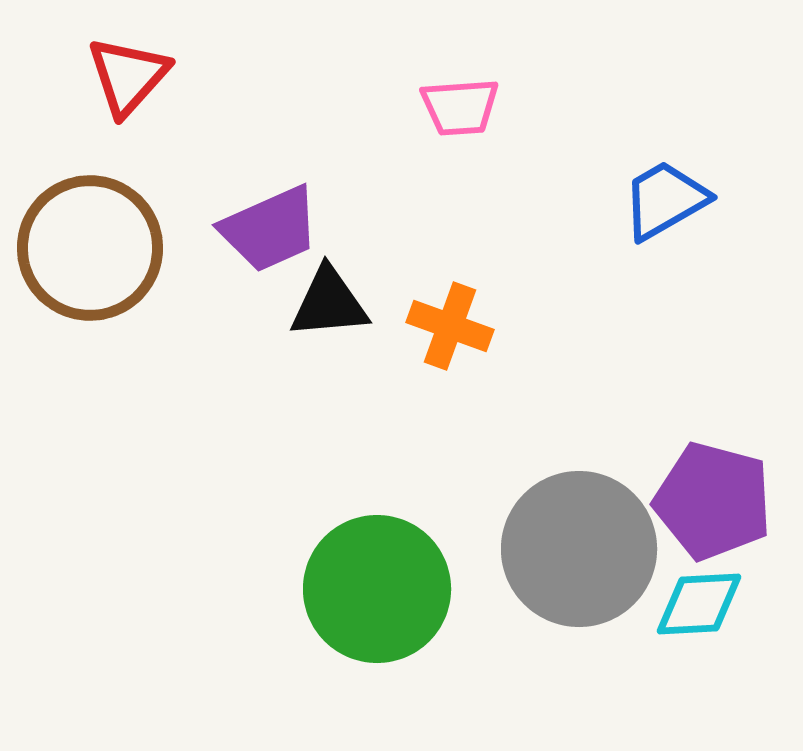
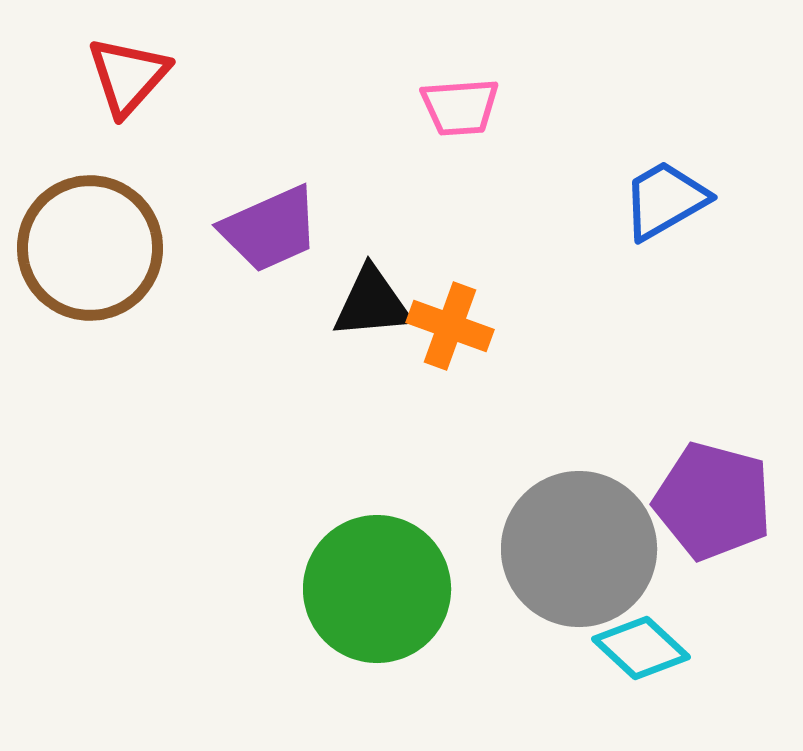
black triangle: moved 43 px right
cyan diamond: moved 58 px left, 44 px down; rotated 46 degrees clockwise
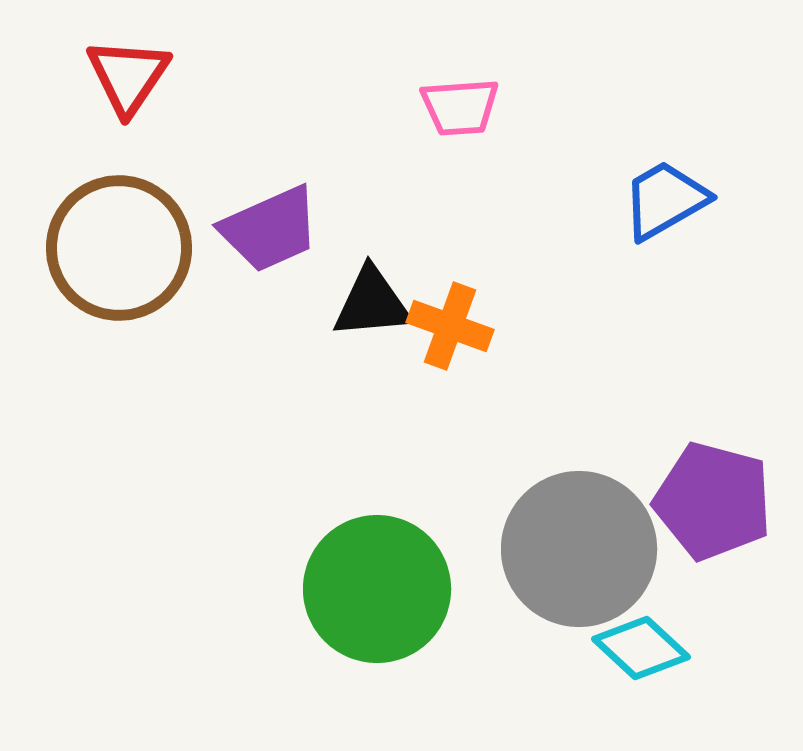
red triangle: rotated 8 degrees counterclockwise
brown circle: moved 29 px right
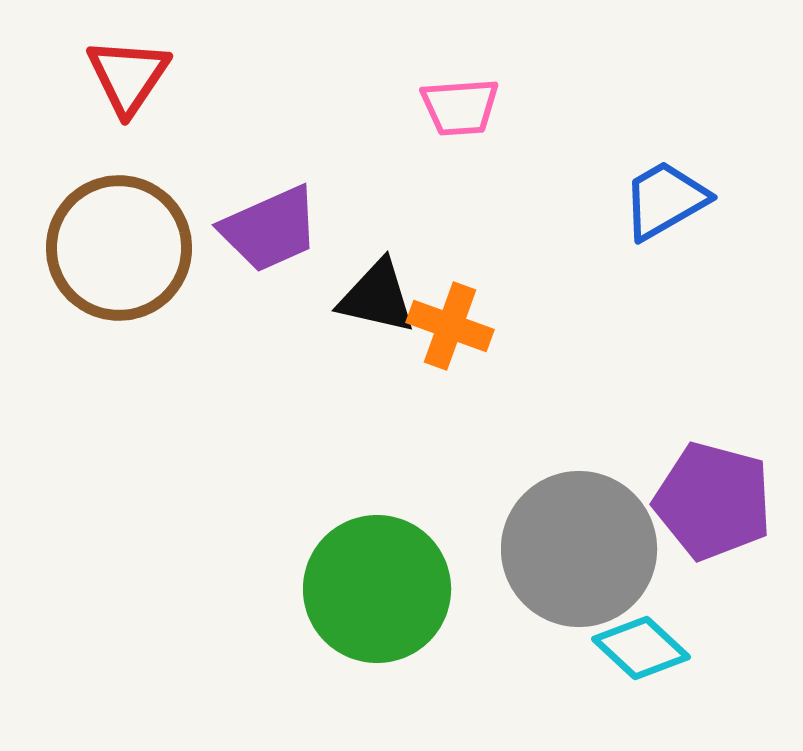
black triangle: moved 5 px right, 6 px up; rotated 18 degrees clockwise
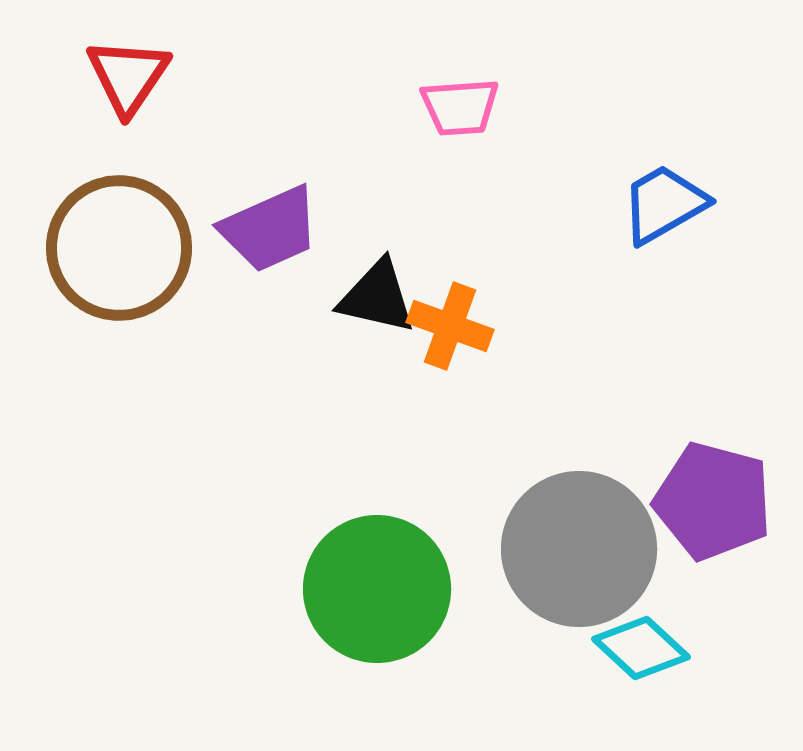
blue trapezoid: moved 1 px left, 4 px down
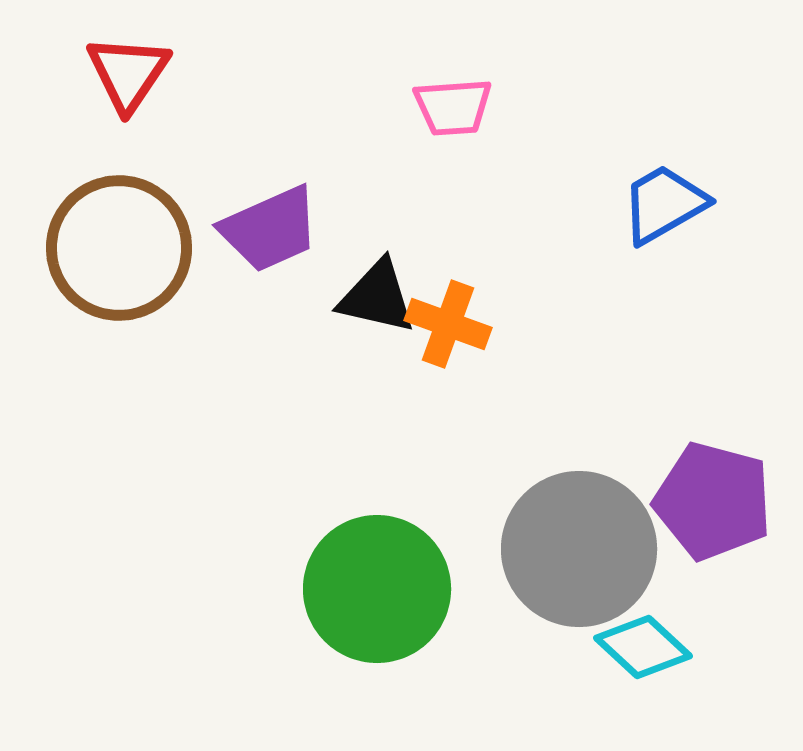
red triangle: moved 3 px up
pink trapezoid: moved 7 px left
orange cross: moved 2 px left, 2 px up
cyan diamond: moved 2 px right, 1 px up
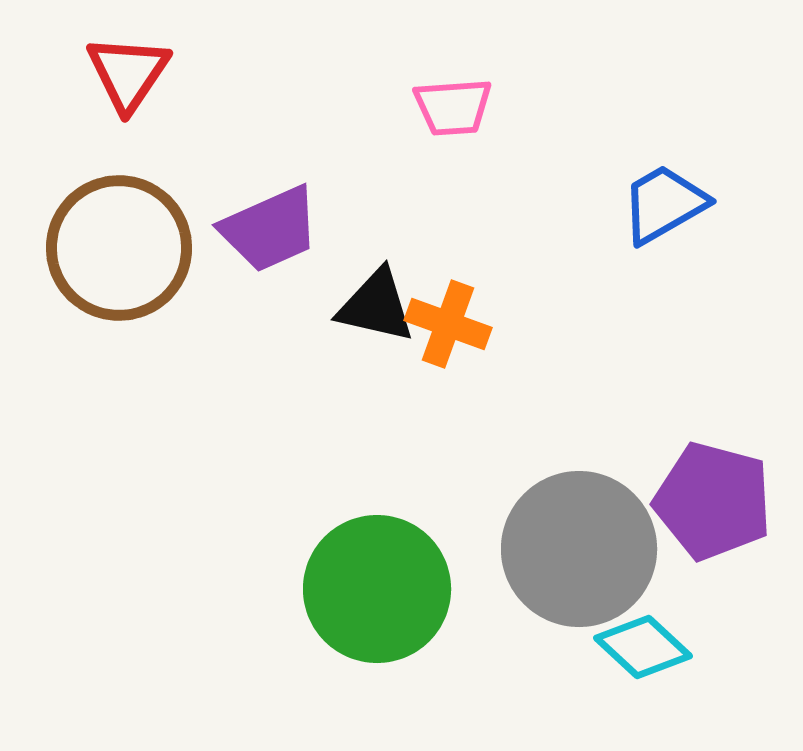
black triangle: moved 1 px left, 9 px down
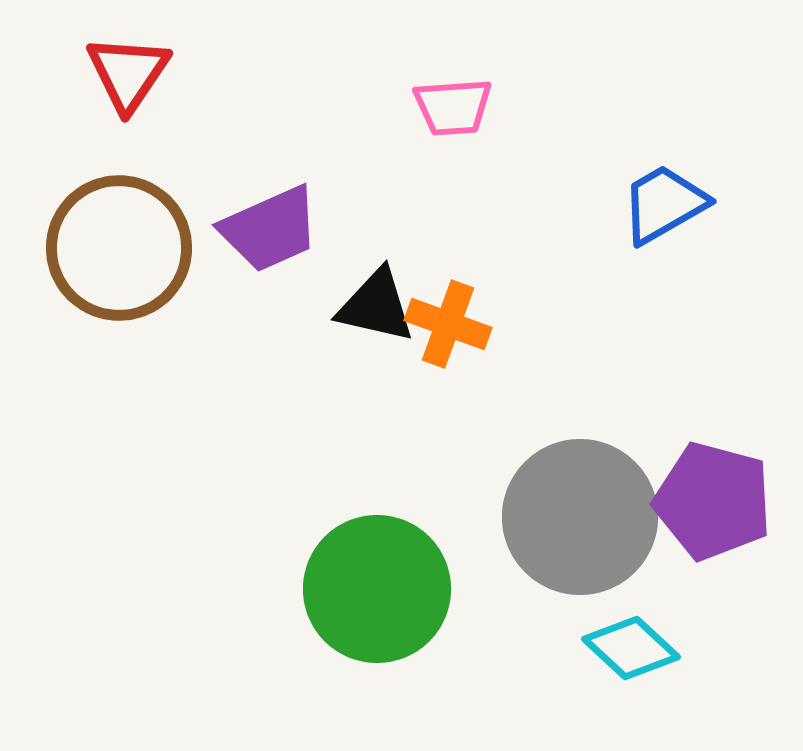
gray circle: moved 1 px right, 32 px up
cyan diamond: moved 12 px left, 1 px down
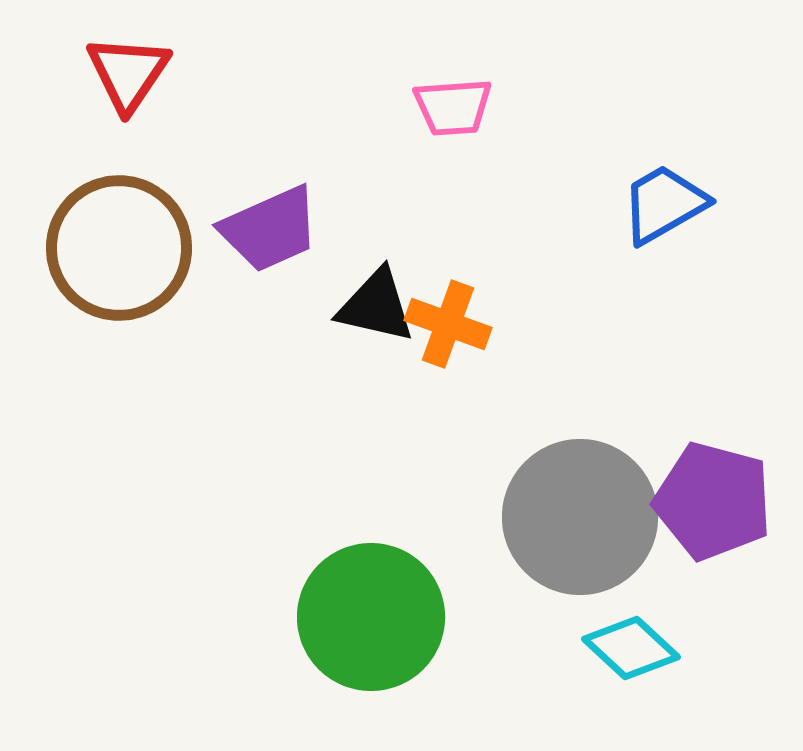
green circle: moved 6 px left, 28 px down
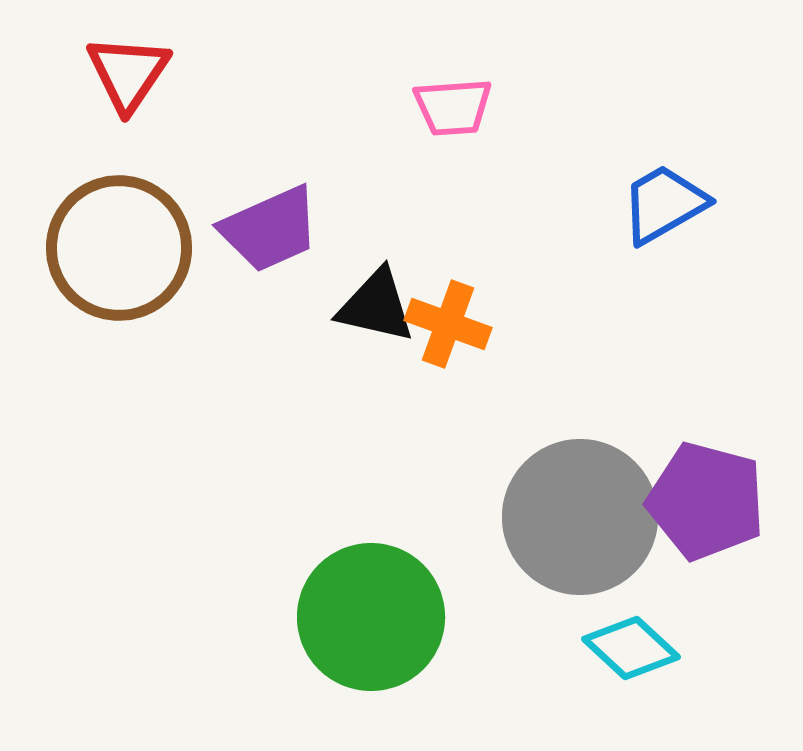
purple pentagon: moved 7 px left
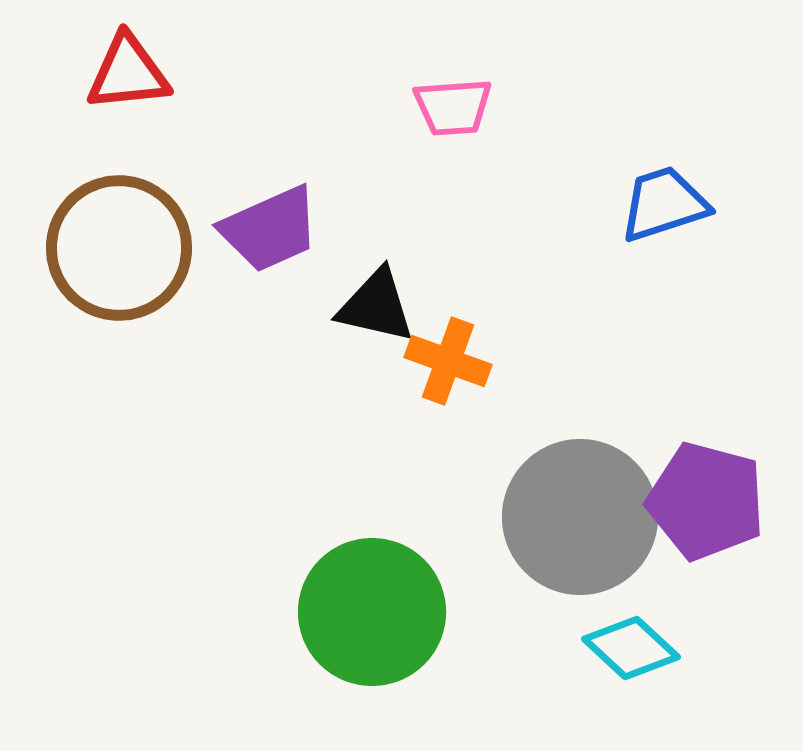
red triangle: rotated 50 degrees clockwise
blue trapezoid: rotated 12 degrees clockwise
orange cross: moved 37 px down
green circle: moved 1 px right, 5 px up
